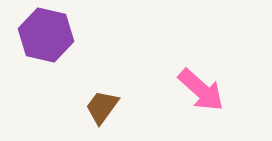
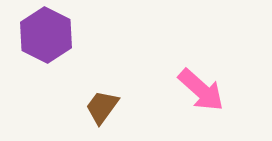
purple hexagon: rotated 14 degrees clockwise
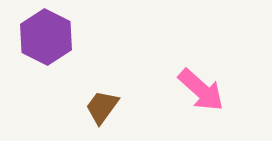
purple hexagon: moved 2 px down
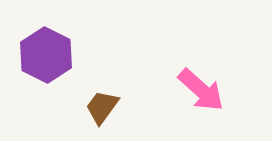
purple hexagon: moved 18 px down
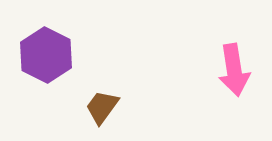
pink arrow: moved 33 px right, 20 px up; rotated 39 degrees clockwise
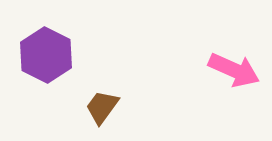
pink arrow: rotated 57 degrees counterclockwise
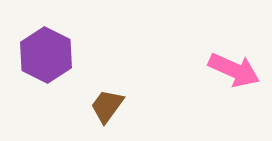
brown trapezoid: moved 5 px right, 1 px up
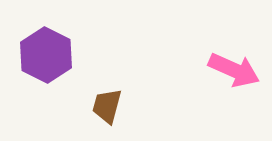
brown trapezoid: rotated 21 degrees counterclockwise
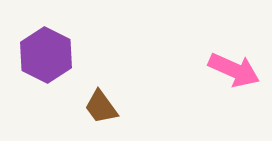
brown trapezoid: moved 6 px left, 1 px down; rotated 51 degrees counterclockwise
